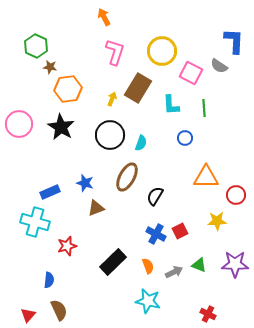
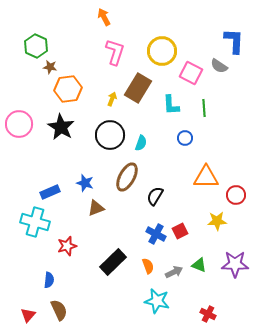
cyan star: moved 9 px right
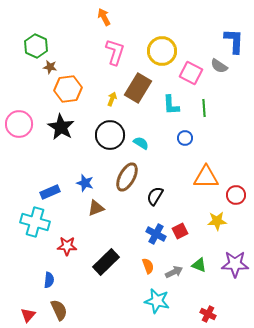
cyan semicircle: rotated 77 degrees counterclockwise
red star: rotated 18 degrees clockwise
black rectangle: moved 7 px left
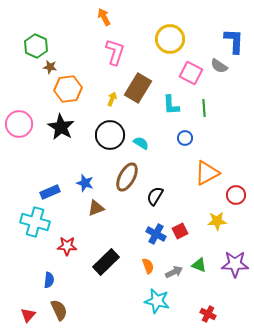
yellow circle: moved 8 px right, 12 px up
orange triangle: moved 1 px right, 4 px up; rotated 28 degrees counterclockwise
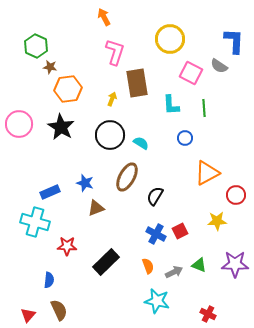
brown rectangle: moved 1 px left, 5 px up; rotated 40 degrees counterclockwise
